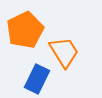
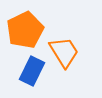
blue rectangle: moved 5 px left, 8 px up
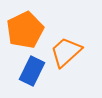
orange trapezoid: moved 2 px right; rotated 100 degrees counterclockwise
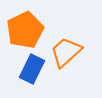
blue rectangle: moved 2 px up
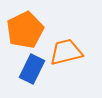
orange trapezoid: rotated 28 degrees clockwise
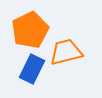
orange pentagon: moved 5 px right
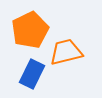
blue rectangle: moved 5 px down
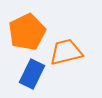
orange pentagon: moved 3 px left, 2 px down
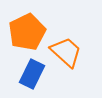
orange trapezoid: rotated 56 degrees clockwise
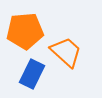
orange pentagon: moved 2 px left, 1 px up; rotated 21 degrees clockwise
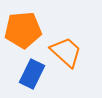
orange pentagon: moved 2 px left, 1 px up
